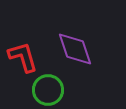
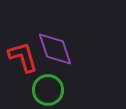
purple diamond: moved 20 px left
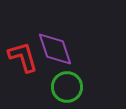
green circle: moved 19 px right, 3 px up
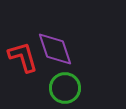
green circle: moved 2 px left, 1 px down
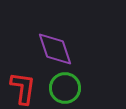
red L-shape: moved 31 px down; rotated 24 degrees clockwise
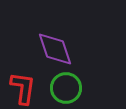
green circle: moved 1 px right
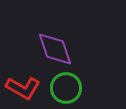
red L-shape: rotated 112 degrees clockwise
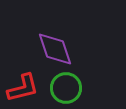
red L-shape: rotated 44 degrees counterclockwise
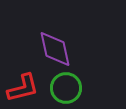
purple diamond: rotated 6 degrees clockwise
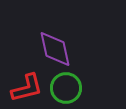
red L-shape: moved 4 px right
